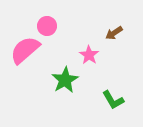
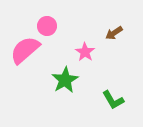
pink star: moved 4 px left, 3 px up
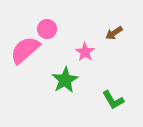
pink circle: moved 3 px down
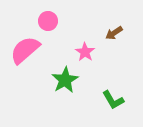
pink circle: moved 1 px right, 8 px up
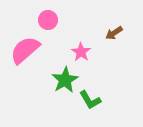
pink circle: moved 1 px up
pink star: moved 4 px left
green L-shape: moved 23 px left
